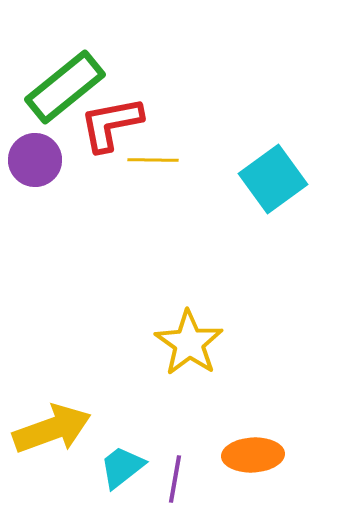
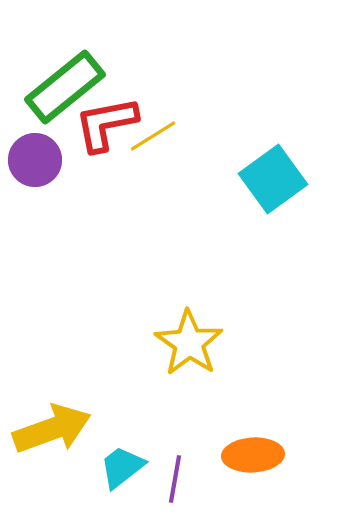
red L-shape: moved 5 px left
yellow line: moved 24 px up; rotated 33 degrees counterclockwise
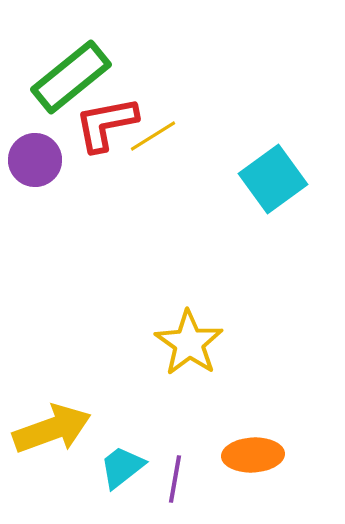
green rectangle: moved 6 px right, 10 px up
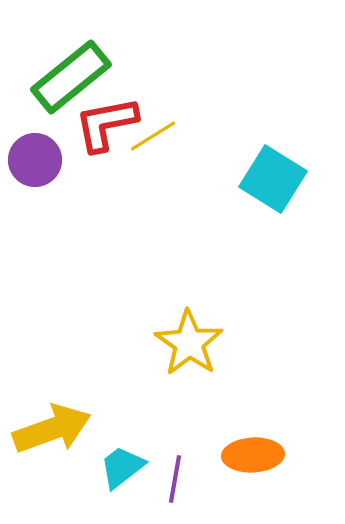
cyan square: rotated 22 degrees counterclockwise
